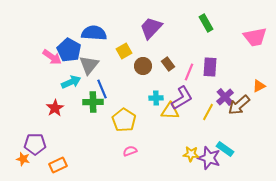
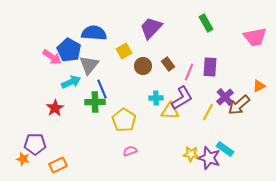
green cross: moved 2 px right
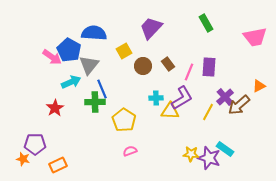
purple rectangle: moved 1 px left
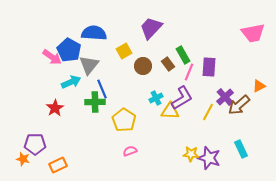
green rectangle: moved 23 px left, 32 px down
pink trapezoid: moved 2 px left, 4 px up
cyan cross: rotated 24 degrees counterclockwise
cyan rectangle: moved 16 px right; rotated 30 degrees clockwise
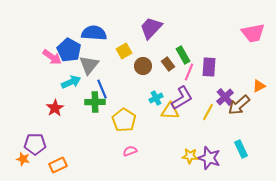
yellow star: moved 1 px left, 2 px down
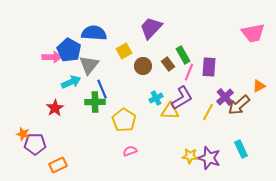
pink arrow: rotated 36 degrees counterclockwise
orange star: moved 25 px up
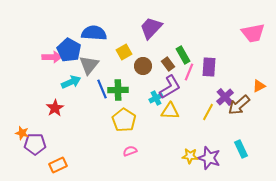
yellow square: moved 1 px down
purple L-shape: moved 12 px left, 11 px up
green cross: moved 23 px right, 12 px up
orange star: moved 1 px left, 1 px up
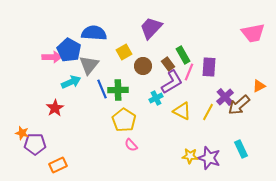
purple L-shape: moved 2 px right, 5 px up
yellow triangle: moved 12 px right; rotated 24 degrees clockwise
pink semicircle: moved 1 px right, 6 px up; rotated 112 degrees counterclockwise
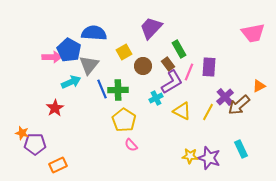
green rectangle: moved 4 px left, 6 px up
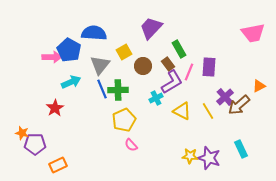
gray triangle: moved 11 px right
yellow line: moved 1 px up; rotated 60 degrees counterclockwise
yellow pentagon: rotated 15 degrees clockwise
